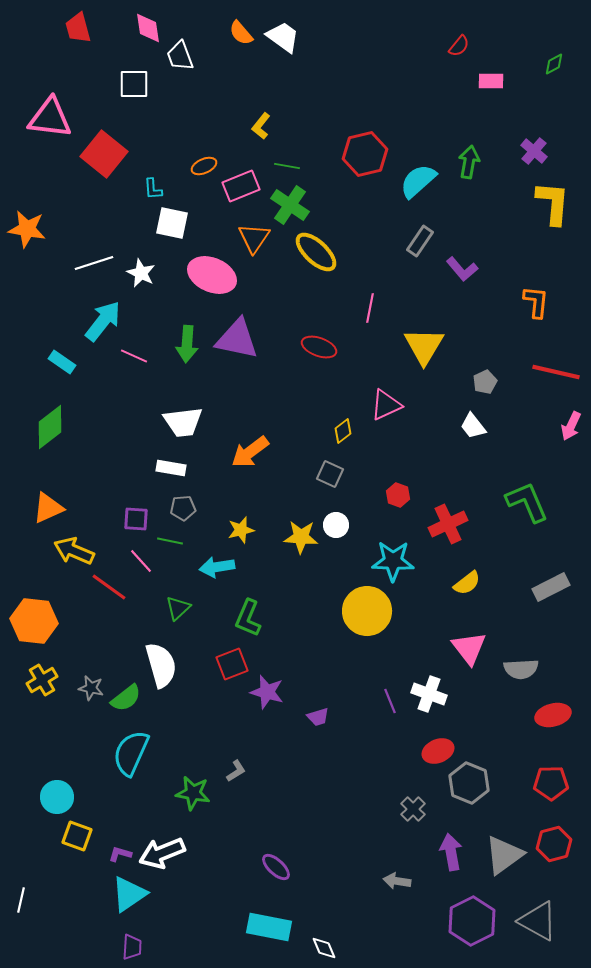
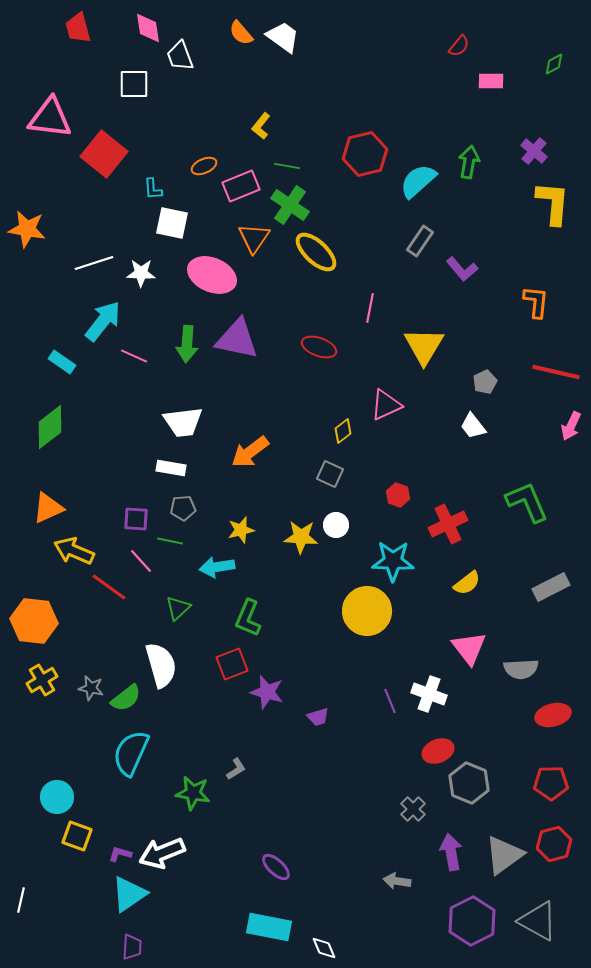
white star at (141, 273): rotated 24 degrees counterclockwise
gray L-shape at (236, 771): moved 2 px up
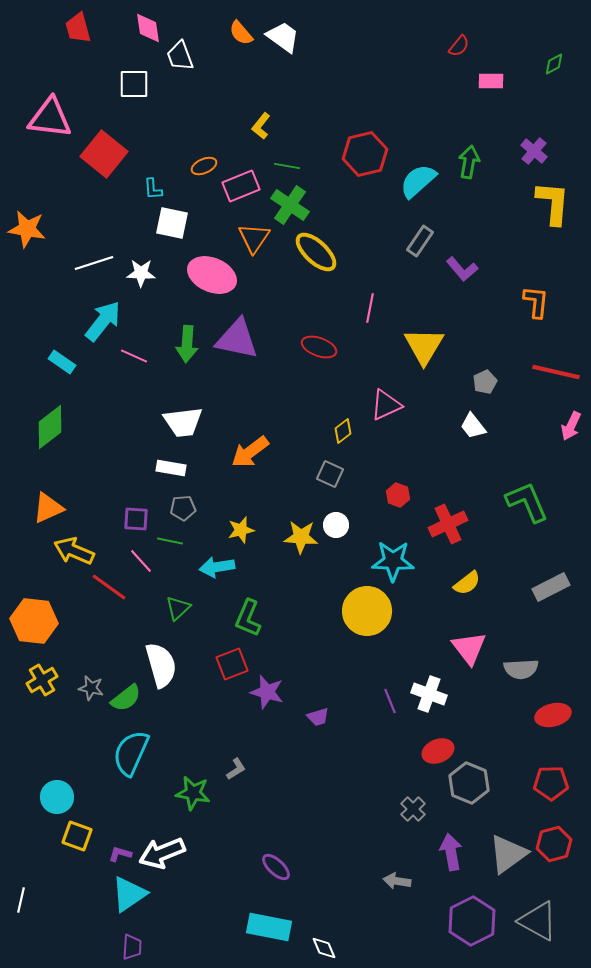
gray triangle at (504, 855): moved 4 px right, 1 px up
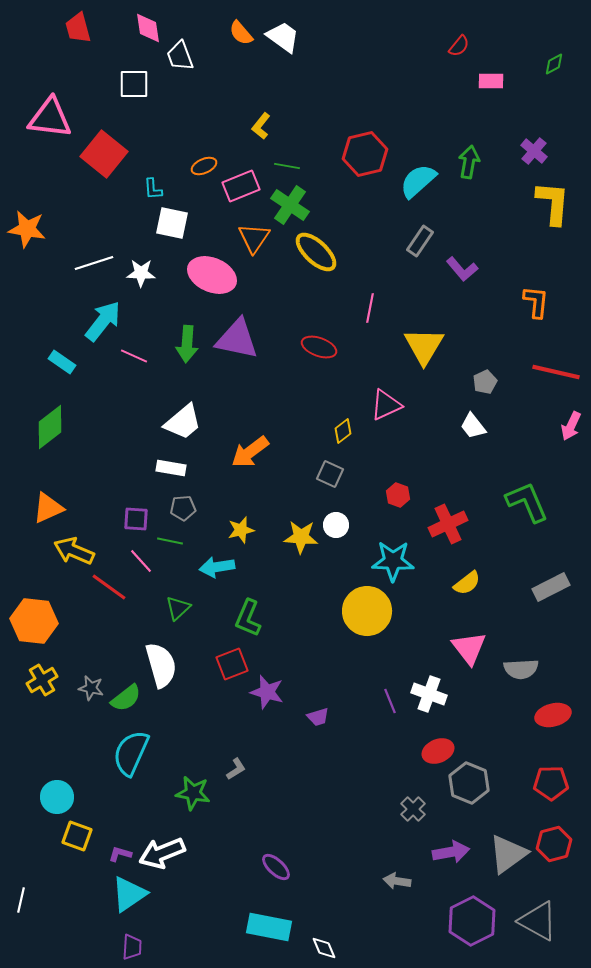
white trapezoid at (183, 422): rotated 33 degrees counterclockwise
purple arrow at (451, 852): rotated 90 degrees clockwise
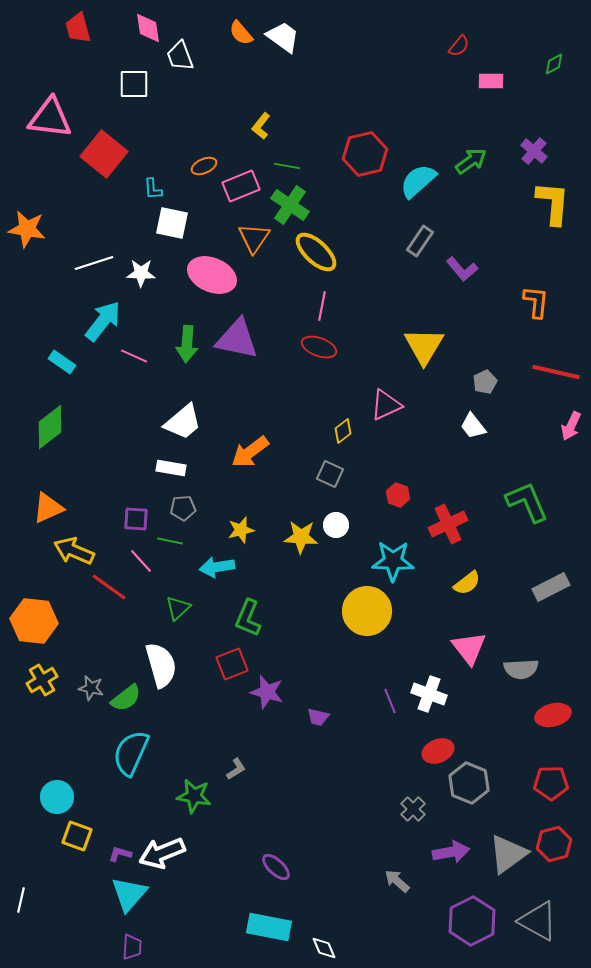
green arrow at (469, 162): moved 2 px right, 1 px up; rotated 44 degrees clockwise
pink line at (370, 308): moved 48 px left, 2 px up
purple trapezoid at (318, 717): rotated 30 degrees clockwise
green star at (193, 793): moved 1 px right, 3 px down
gray arrow at (397, 881): rotated 32 degrees clockwise
cyan triangle at (129, 894): rotated 15 degrees counterclockwise
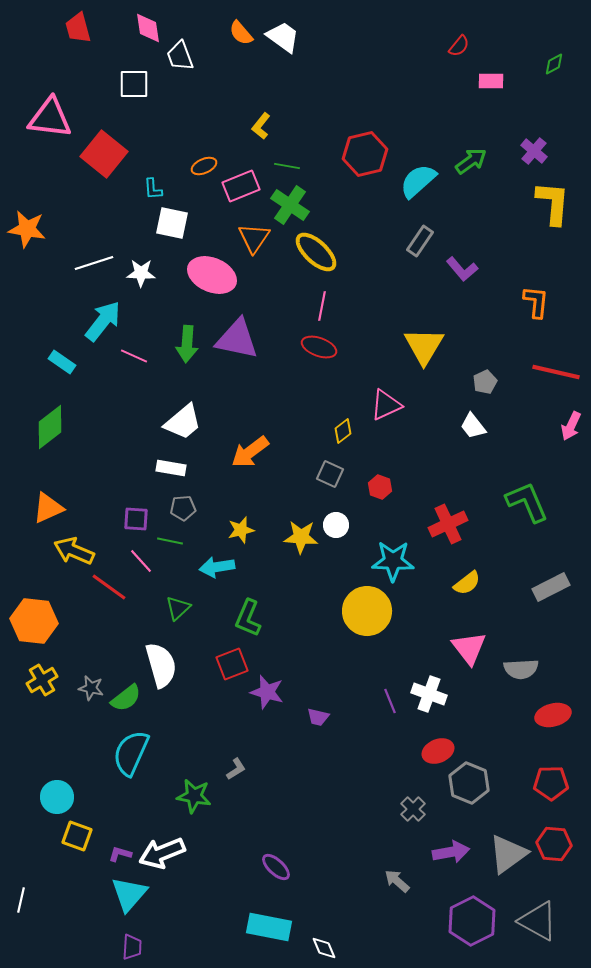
red hexagon at (398, 495): moved 18 px left, 8 px up
red hexagon at (554, 844): rotated 20 degrees clockwise
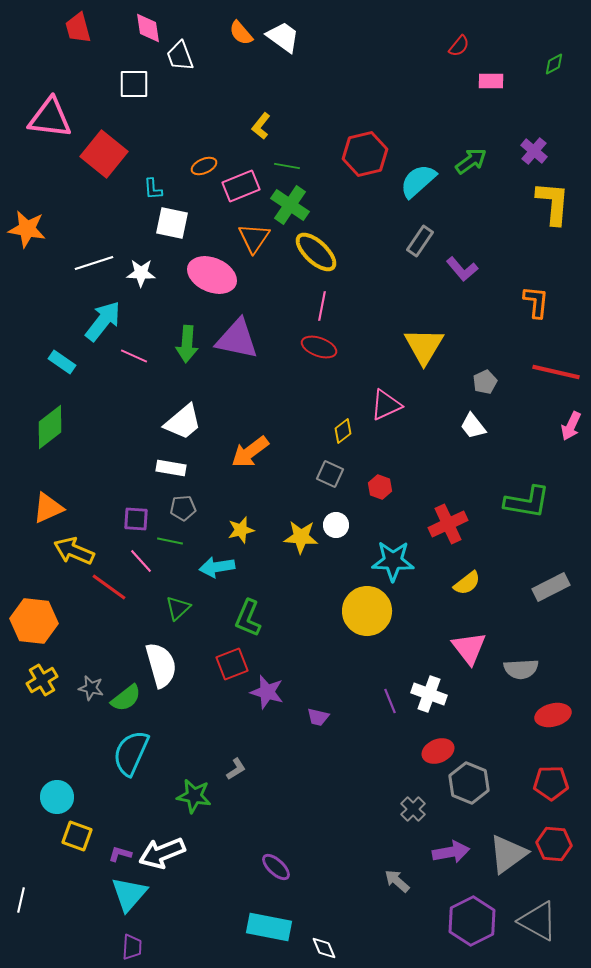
green L-shape at (527, 502): rotated 123 degrees clockwise
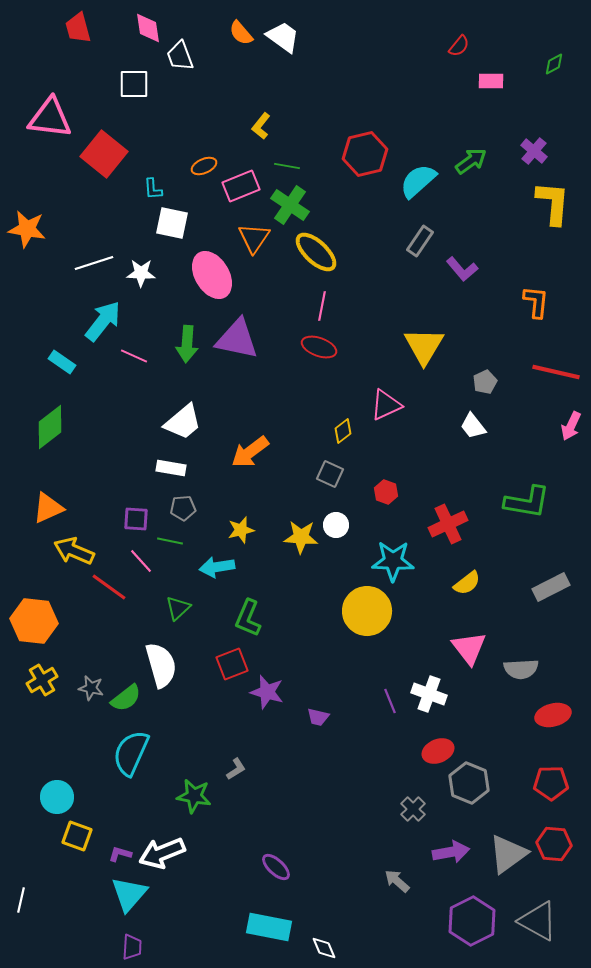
pink ellipse at (212, 275): rotated 36 degrees clockwise
red hexagon at (380, 487): moved 6 px right, 5 px down
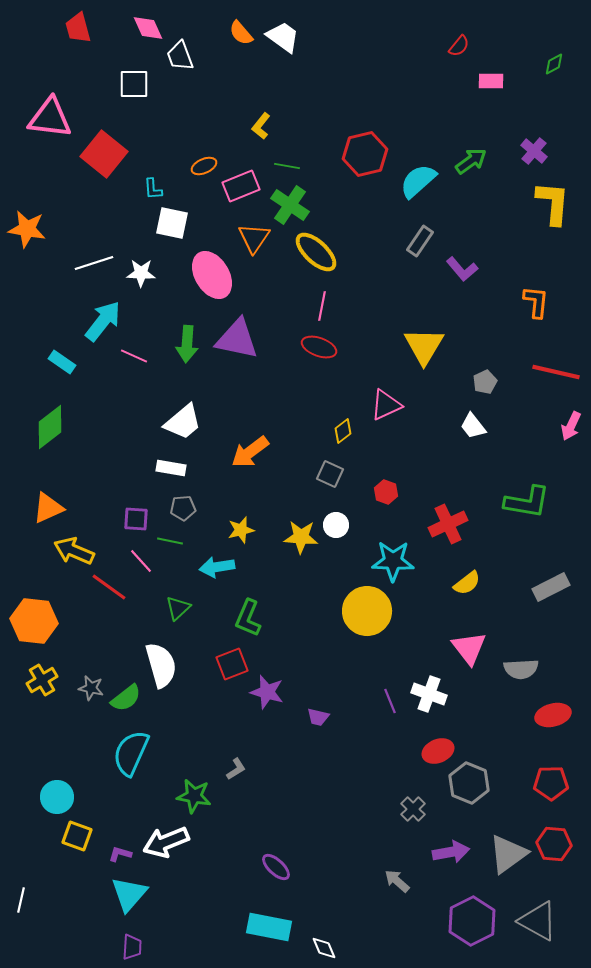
pink diamond at (148, 28): rotated 16 degrees counterclockwise
white arrow at (162, 853): moved 4 px right, 11 px up
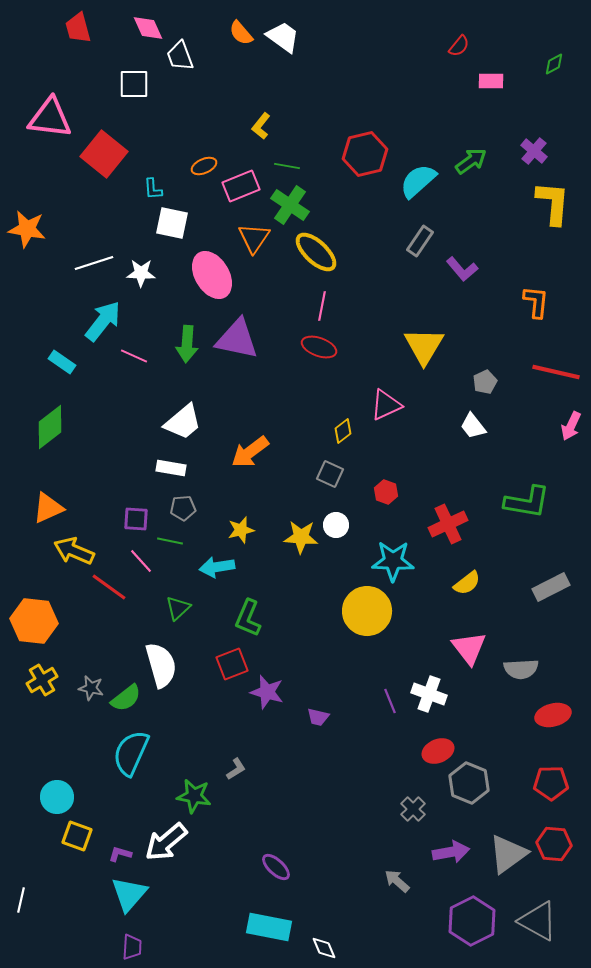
white arrow at (166, 842): rotated 18 degrees counterclockwise
